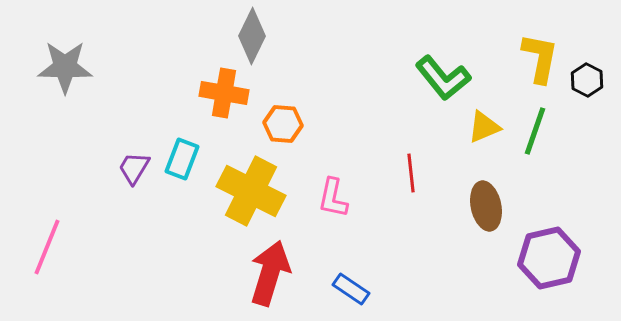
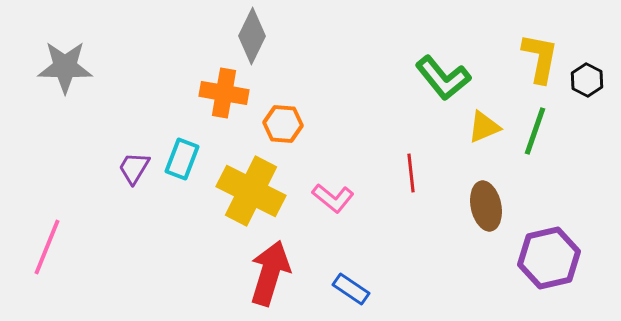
pink L-shape: rotated 63 degrees counterclockwise
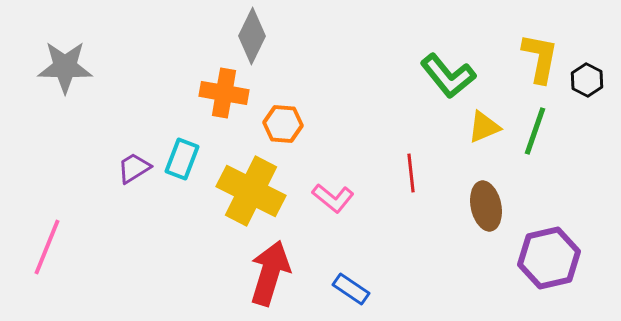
green L-shape: moved 5 px right, 2 px up
purple trapezoid: rotated 27 degrees clockwise
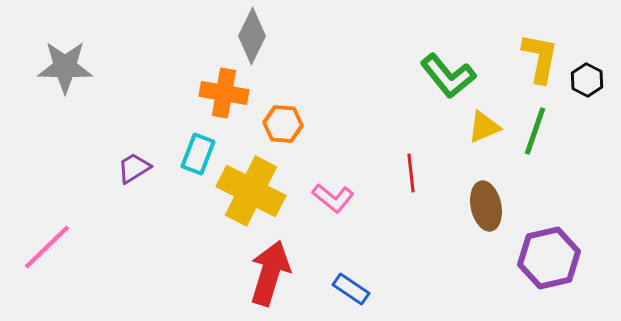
cyan rectangle: moved 16 px right, 5 px up
pink line: rotated 24 degrees clockwise
